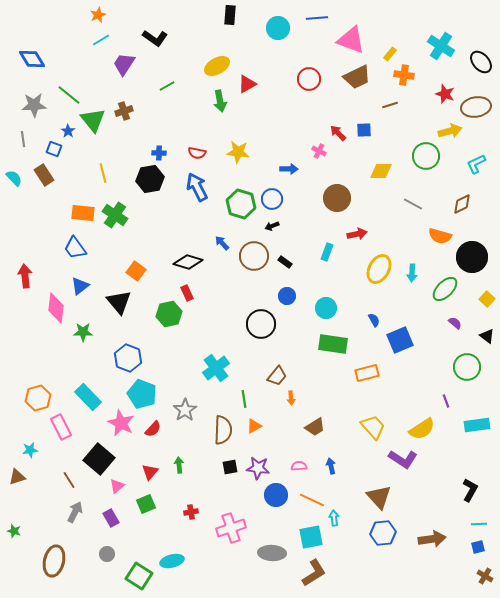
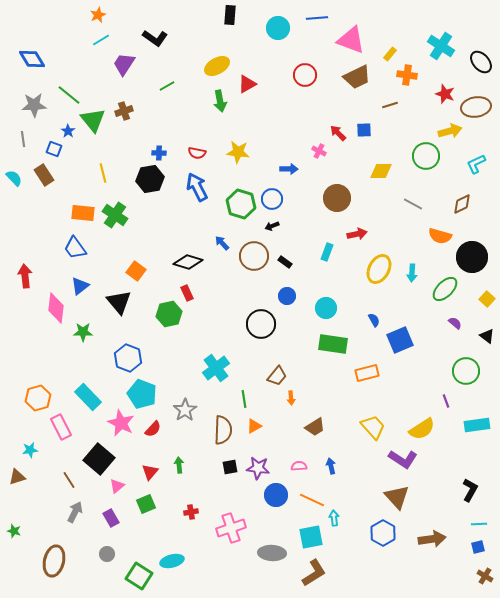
orange cross at (404, 75): moved 3 px right
red circle at (309, 79): moved 4 px left, 4 px up
green circle at (467, 367): moved 1 px left, 4 px down
brown triangle at (379, 497): moved 18 px right
blue hexagon at (383, 533): rotated 25 degrees counterclockwise
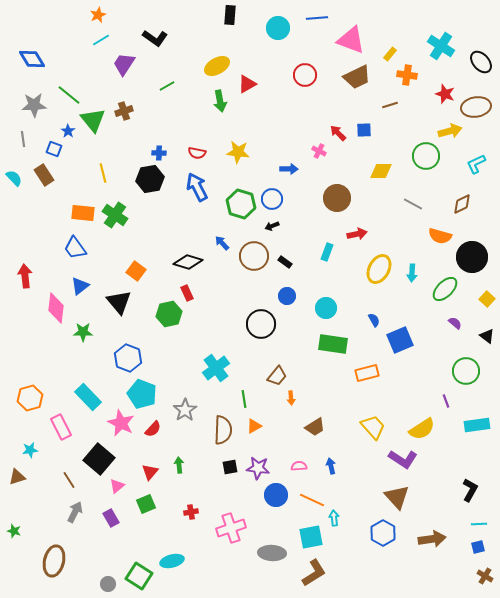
orange hexagon at (38, 398): moved 8 px left
gray circle at (107, 554): moved 1 px right, 30 px down
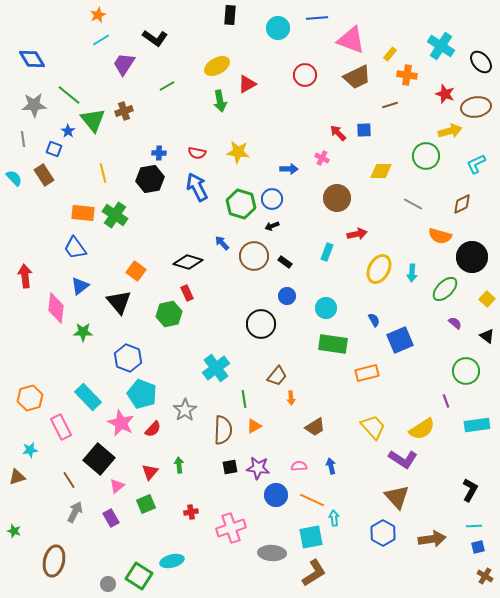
pink cross at (319, 151): moved 3 px right, 7 px down
cyan line at (479, 524): moved 5 px left, 2 px down
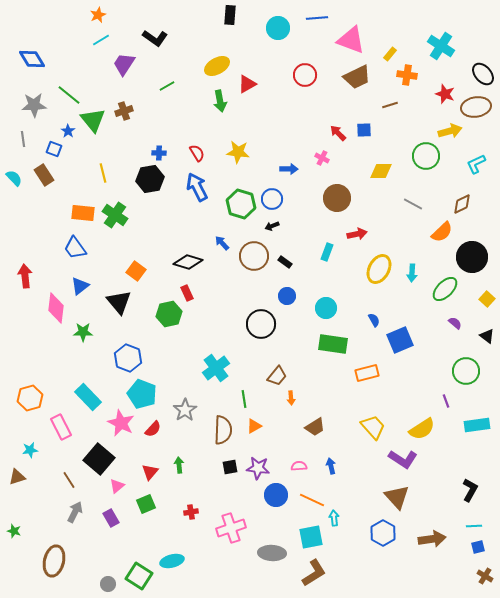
black ellipse at (481, 62): moved 2 px right, 12 px down
red semicircle at (197, 153): rotated 132 degrees counterclockwise
orange semicircle at (440, 236): moved 2 px right, 4 px up; rotated 60 degrees counterclockwise
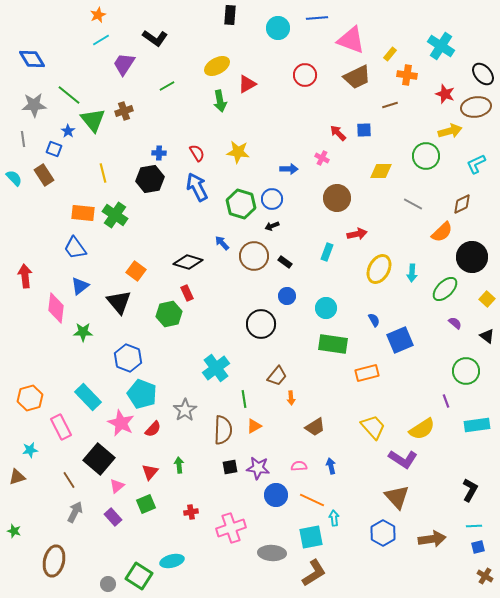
purple rectangle at (111, 518): moved 2 px right, 1 px up; rotated 12 degrees counterclockwise
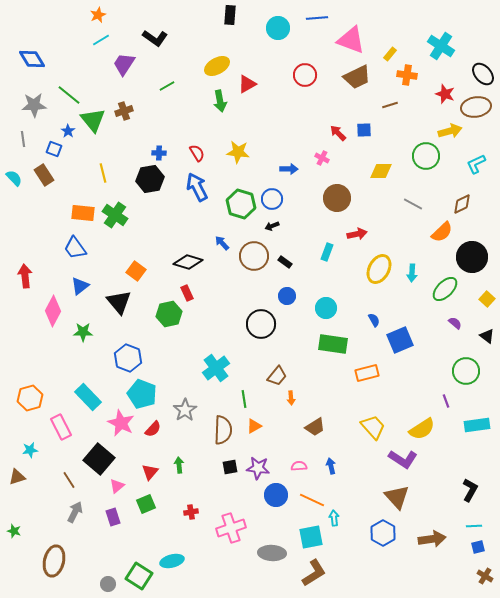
pink diamond at (56, 308): moved 3 px left, 3 px down; rotated 20 degrees clockwise
purple rectangle at (113, 517): rotated 24 degrees clockwise
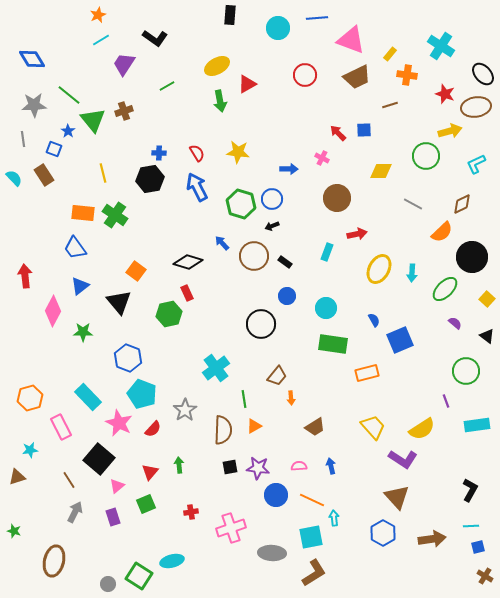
pink star at (121, 423): moved 2 px left
cyan line at (474, 526): moved 3 px left
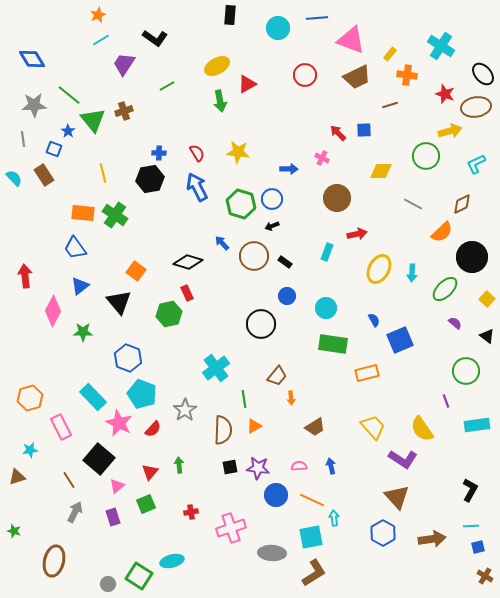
cyan rectangle at (88, 397): moved 5 px right
yellow semicircle at (422, 429): rotated 88 degrees clockwise
